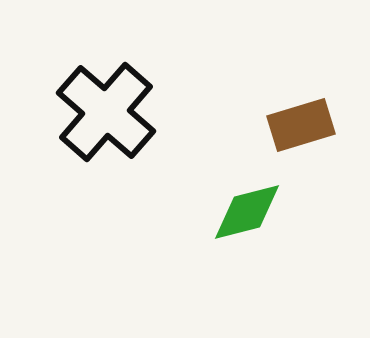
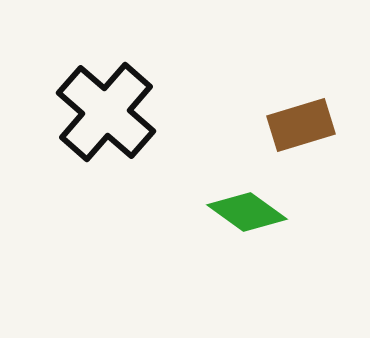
green diamond: rotated 50 degrees clockwise
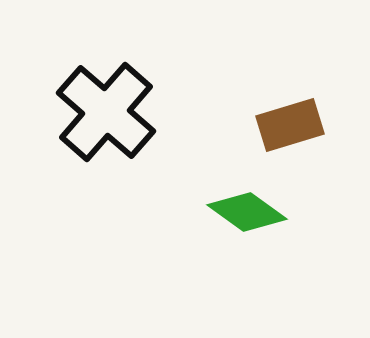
brown rectangle: moved 11 px left
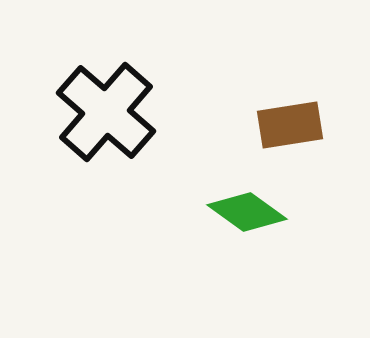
brown rectangle: rotated 8 degrees clockwise
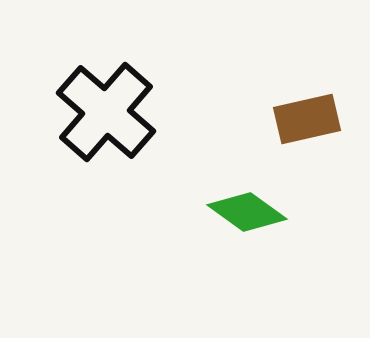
brown rectangle: moved 17 px right, 6 px up; rotated 4 degrees counterclockwise
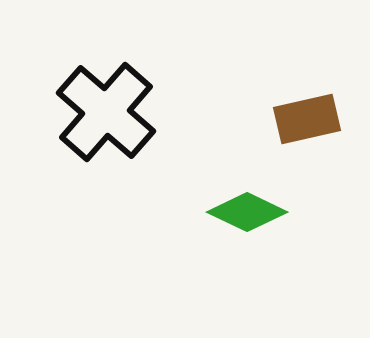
green diamond: rotated 10 degrees counterclockwise
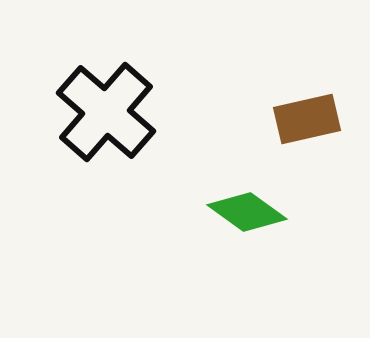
green diamond: rotated 10 degrees clockwise
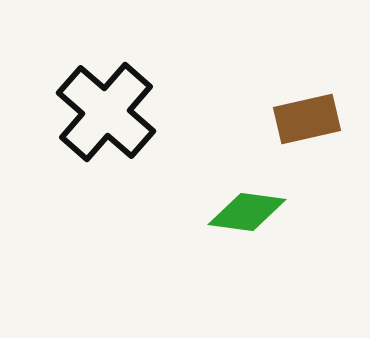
green diamond: rotated 28 degrees counterclockwise
